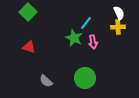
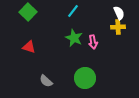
cyan line: moved 13 px left, 12 px up
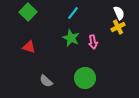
cyan line: moved 2 px down
yellow cross: rotated 24 degrees counterclockwise
green star: moved 3 px left
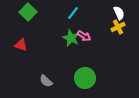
pink arrow: moved 9 px left, 6 px up; rotated 48 degrees counterclockwise
red triangle: moved 8 px left, 2 px up
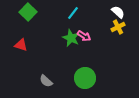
white semicircle: moved 1 px left, 1 px up; rotated 24 degrees counterclockwise
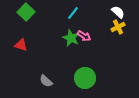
green square: moved 2 px left
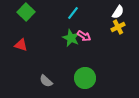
white semicircle: rotated 80 degrees clockwise
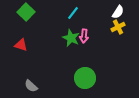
pink arrow: rotated 64 degrees clockwise
gray semicircle: moved 15 px left, 5 px down
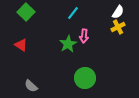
green star: moved 3 px left, 6 px down; rotated 18 degrees clockwise
red triangle: rotated 16 degrees clockwise
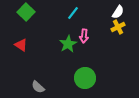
gray semicircle: moved 7 px right, 1 px down
